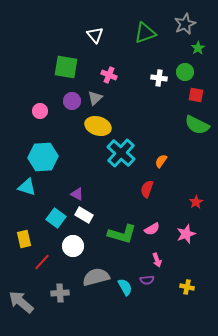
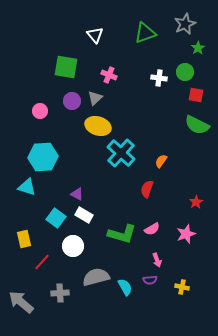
purple semicircle: moved 3 px right
yellow cross: moved 5 px left
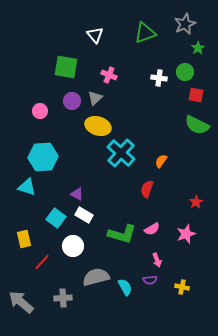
gray cross: moved 3 px right, 5 px down
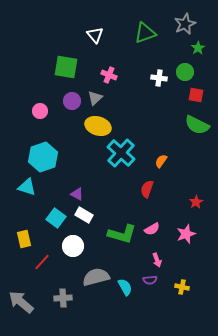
cyan hexagon: rotated 16 degrees counterclockwise
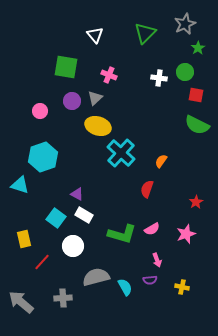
green triangle: rotated 25 degrees counterclockwise
cyan triangle: moved 7 px left, 2 px up
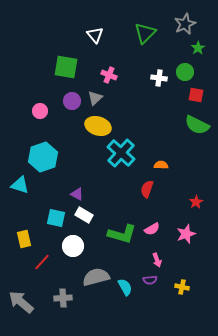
orange semicircle: moved 4 px down; rotated 56 degrees clockwise
cyan square: rotated 24 degrees counterclockwise
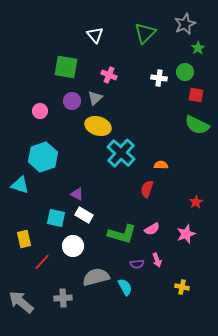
purple semicircle: moved 13 px left, 16 px up
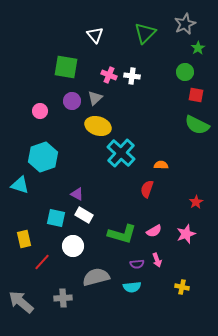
white cross: moved 27 px left, 2 px up
pink semicircle: moved 2 px right, 2 px down
cyan semicircle: moved 7 px right; rotated 114 degrees clockwise
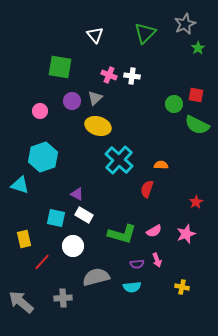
green square: moved 6 px left
green circle: moved 11 px left, 32 px down
cyan cross: moved 2 px left, 7 px down
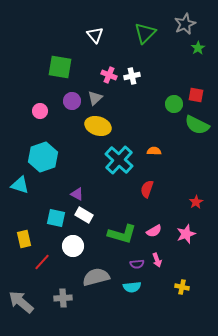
white cross: rotated 21 degrees counterclockwise
orange semicircle: moved 7 px left, 14 px up
